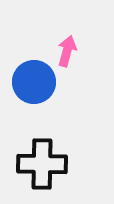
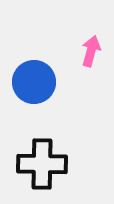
pink arrow: moved 24 px right
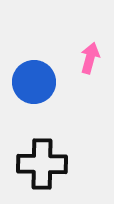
pink arrow: moved 1 px left, 7 px down
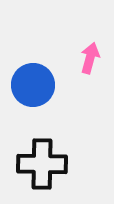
blue circle: moved 1 px left, 3 px down
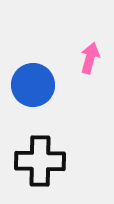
black cross: moved 2 px left, 3 px up
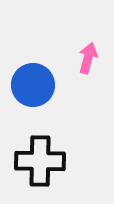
pink arrow: moved 2 px left
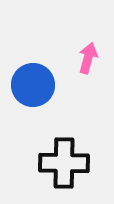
black cross: moved 24 px right, 2 px down
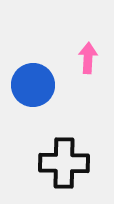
pink arrow: rotated 12 degrees counterclockwise
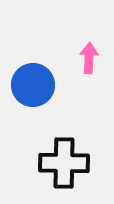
pink arrow: moved 1 px right
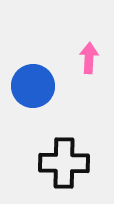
blue circle: moved 1 px down
